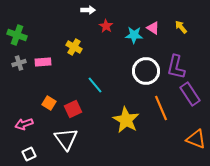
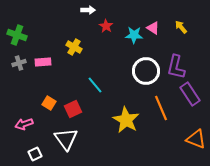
white square: moved 6 px right
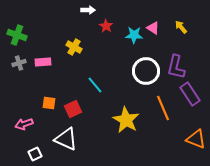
orange square: rotated 24 degrees counterclockwise
orange line: moved 2 px right
white triangle: rotated 30 degrees counterclockwise
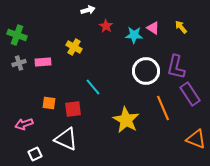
white arrow: rotated 16 degrees counterclockwise
cyan line: moved 2 px left, 2 px down
red square: rotated 18 degrees clockwise
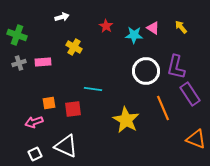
white arrow: moved 26 px left, 7 px down
cyan line: moved 2 px down; rotated 42 degrees counterclockwise
orange square: rotated 16 degrees counterclockwise
pink arrow: moved 10 px right, 2 px up
white triangle: moved 7 px down
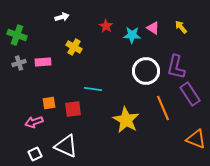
cyan star: moved 2 px left
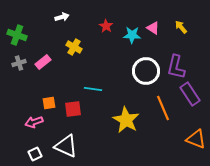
pink rectangle: rotated 35 degrees counterclockwise
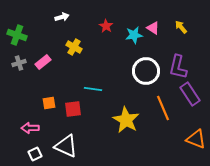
cyan star: moved 2 px right; rotated 12 degrees counterclockwise
purple L-shape: moved 2 px right
pink arrow: moved 4 px left, 6 px down; rotated 18 degrees clockwise
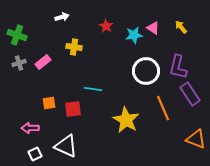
yellow cross: rotated 21 degrees counterclockwise
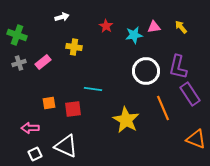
pink triangle: moved 1 px right, 1 px up; rotated 40 degrees counterclockwise
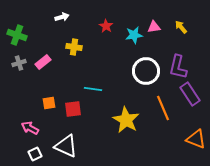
pink arrow: rotated 30 degrees clockwise
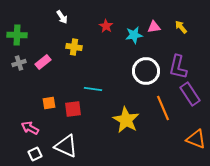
white arrow: rotated 72 degrees clockwise
green cross: rotated 18 degrees counterclockwise
